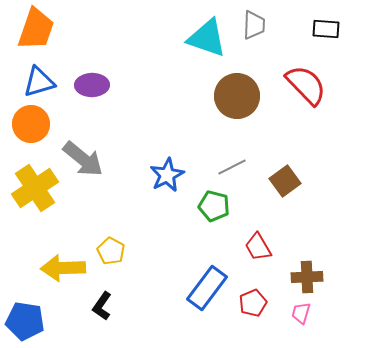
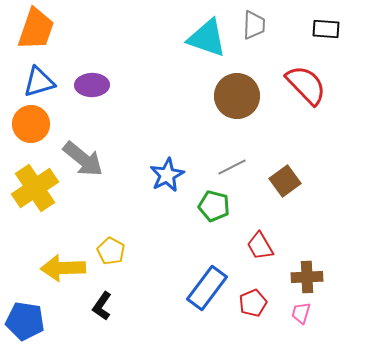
red trapezoid: moved 2 px right, 1 px up
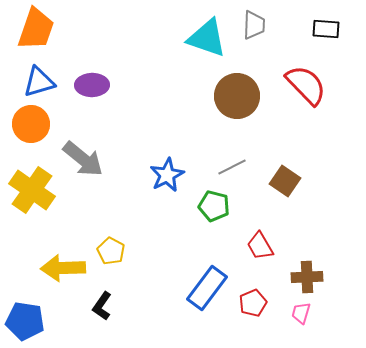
brown square: rotated 20 degrees counterclockwise
yellow cross: moved 3 px left, 2 px down; rotated 21 degrees counterclockwise
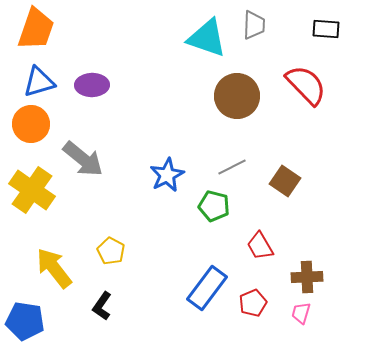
yellow arrow: moved 9 px left; rotated 54 degrees clockwise
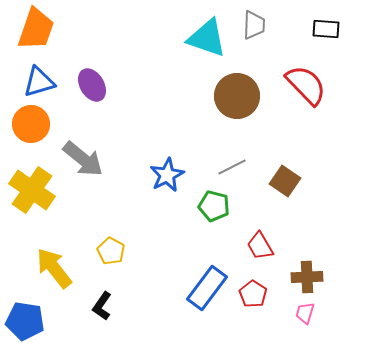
purple ellipse: rotated 60 degrees clockwise
red pentagon: moved 9 px up; rotated 16 degrees counterclockwise
pink trapezoid: moved 4 px right
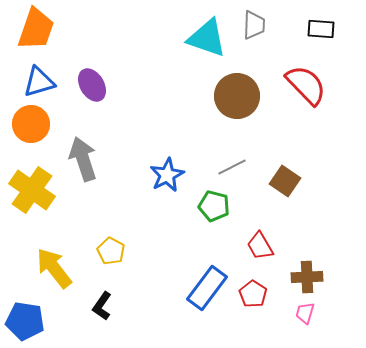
black rectangle: moved 5 px left
gray arrow: rotated 147 degrees counterclockwise
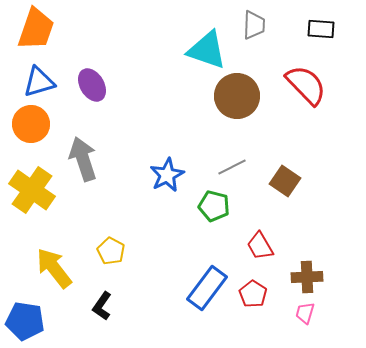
cyan triangle: moved 12 px down
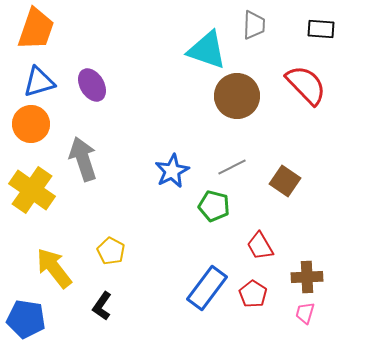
blue star: moved 5 px right, 4 px up
blue pentagon: moved 1 px right, 2 px up
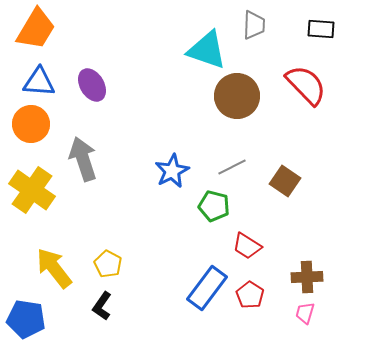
orange trapezoid: rotated 12 degrees clockwise
blue triangle: rotated 20 degrees clockwise
red trapezoid: moved 13 px left; rotated 28 degrees counterclockwise
yellow pentagon: moved 3 px left, 13 px down
red pentagon: moved 3 px left, 1 px down
